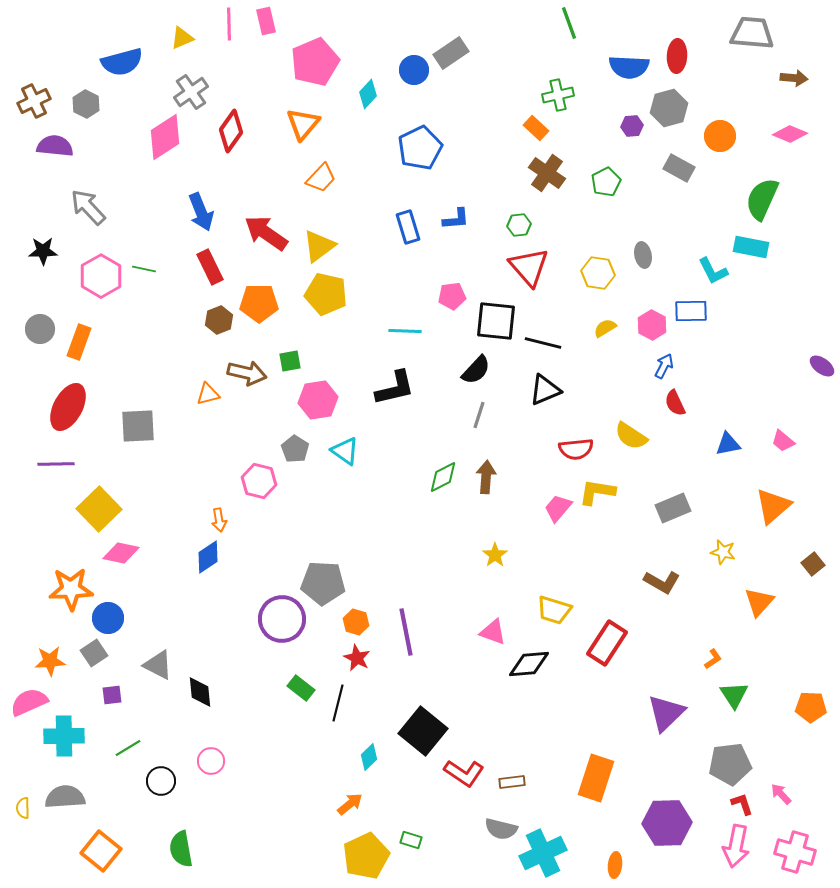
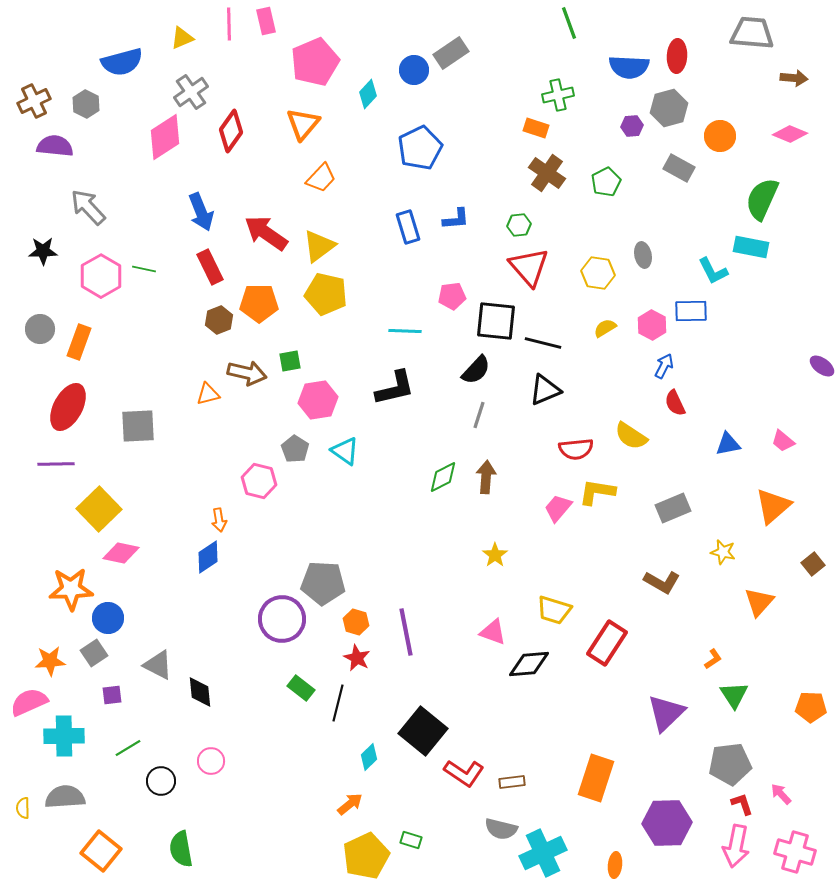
orange rectangle at (536, 128): rotated 25 degrees counterclockwise
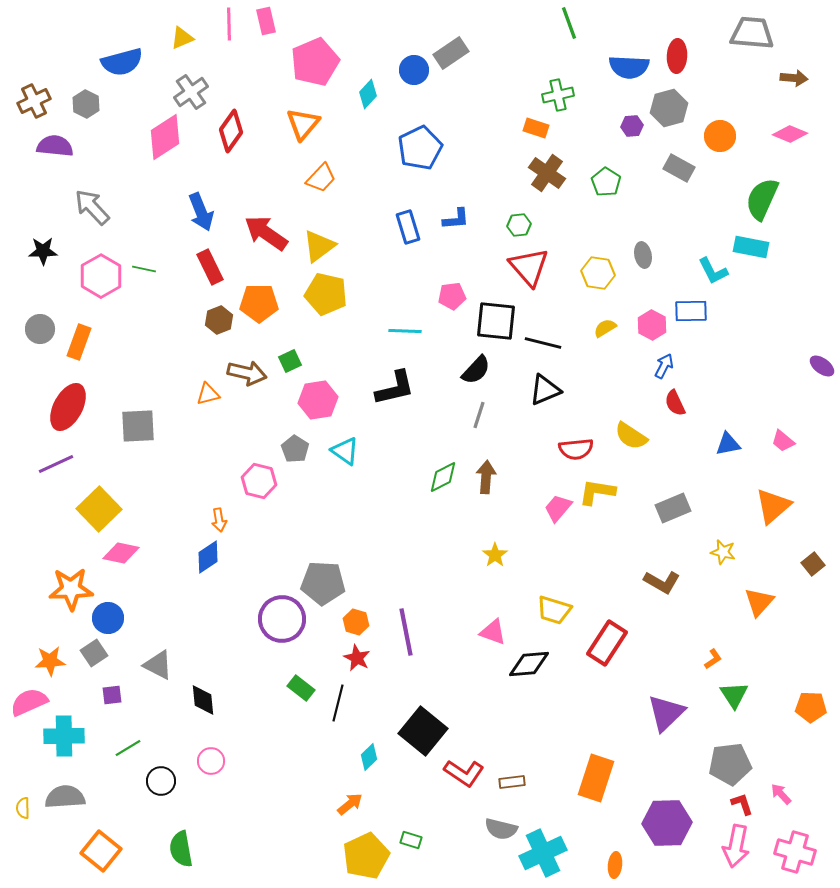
green pentagon at (606, 182): rotated 12 degrees counterclockwise
gray arrow at (88, 207): moved 4 px right
green square at (290, 361): rotated 15 degrees counterclockwise
purple line at (56, 464): rotated 24 degrees counterclockwise
black diamond at (200, 692): moved 3 px right, 8 px down
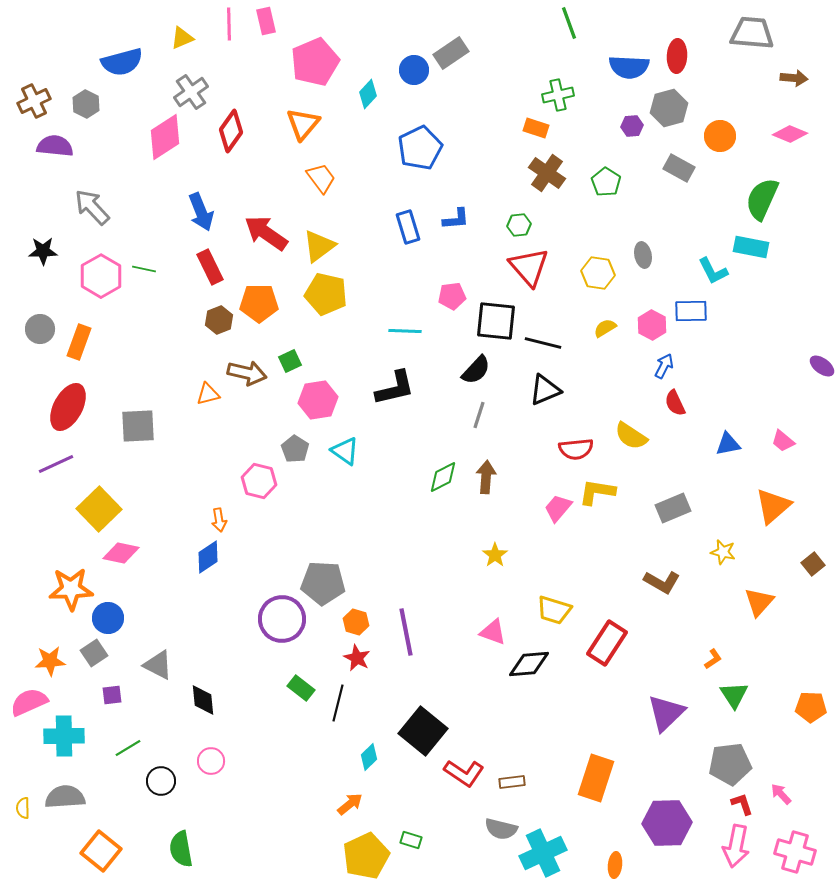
orange trapezoid at (321, 178): rotated 80 degrees counterclockwise
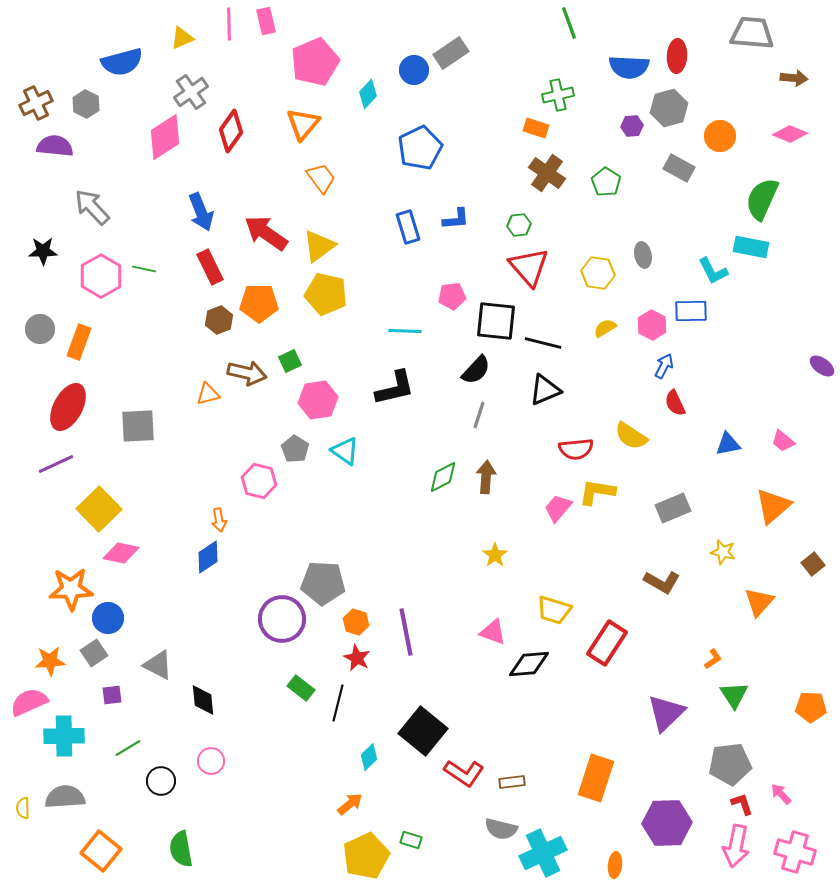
brown cross at (34, 101): moved 2 px right, 2 px down
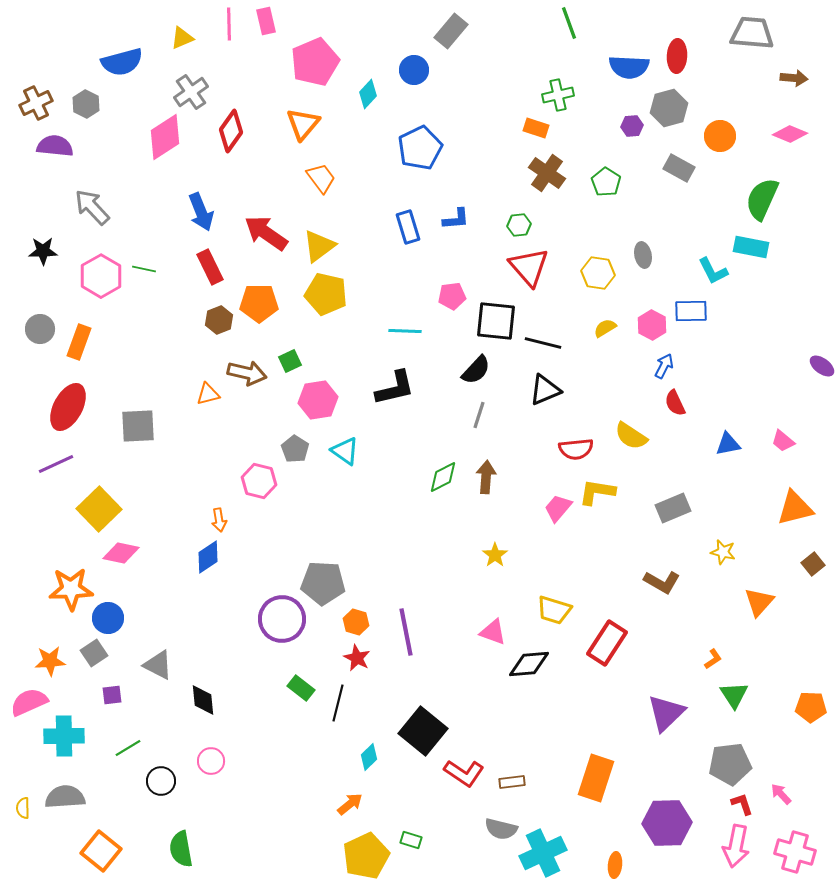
gray rectangle at (451, 53): moved 22 px up; rotated 16 degrees counterclockwise
orange triangle at (773, 506): moved 22 px right, 2 px down; rotated 27 degrees clockwise
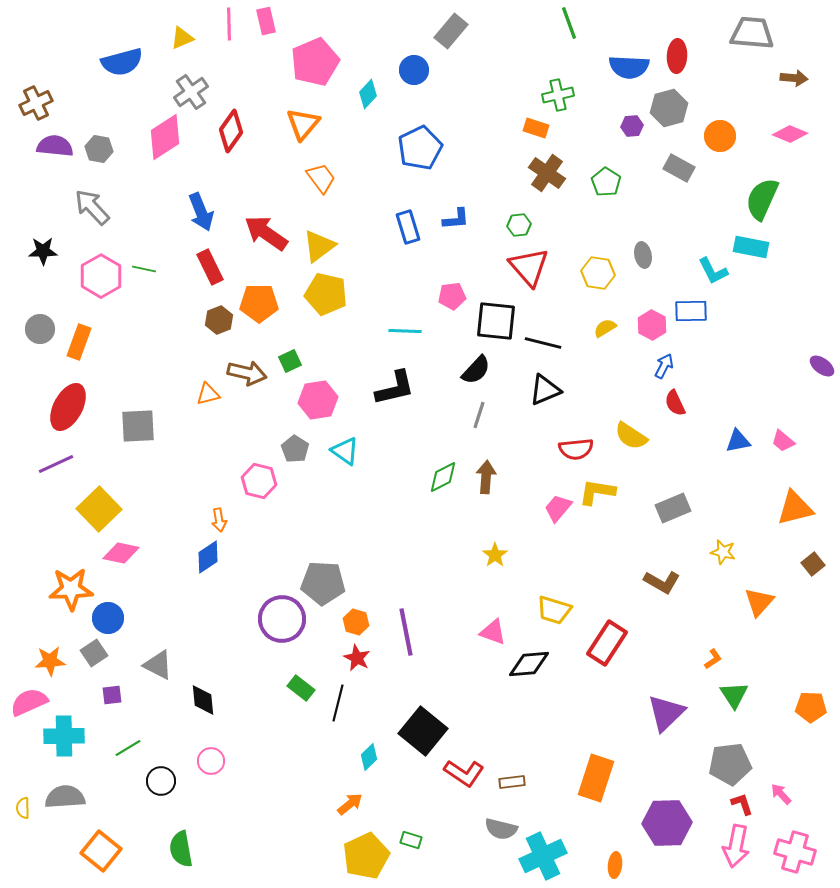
gray hexagon at (86, 104): moved 13 px right, 45 px down; rotated 16 degrees counterclockwise
blue triangle at (728, 444): moved 10 px right, 3 px up
cyan cross at (543, 853): moved 3 px down
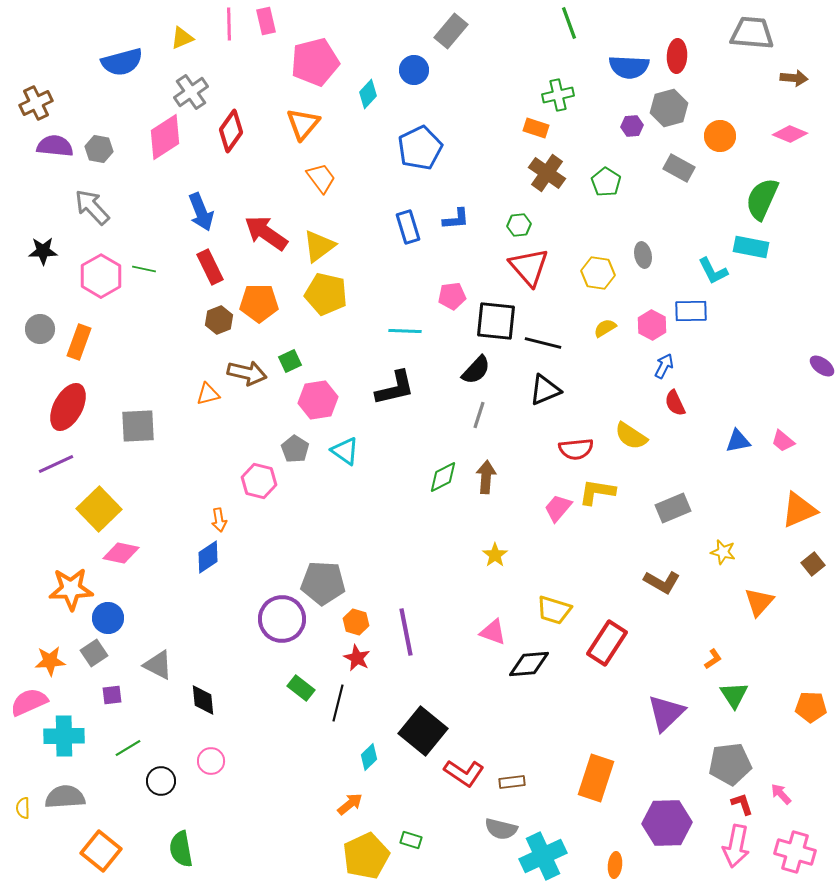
pink pentagon at (315, 62): rotated 9 degrees clockwise
orange triangle at (795, 508): moved 4 px right, 2 px down; rotated 9 degrees counterclockwise
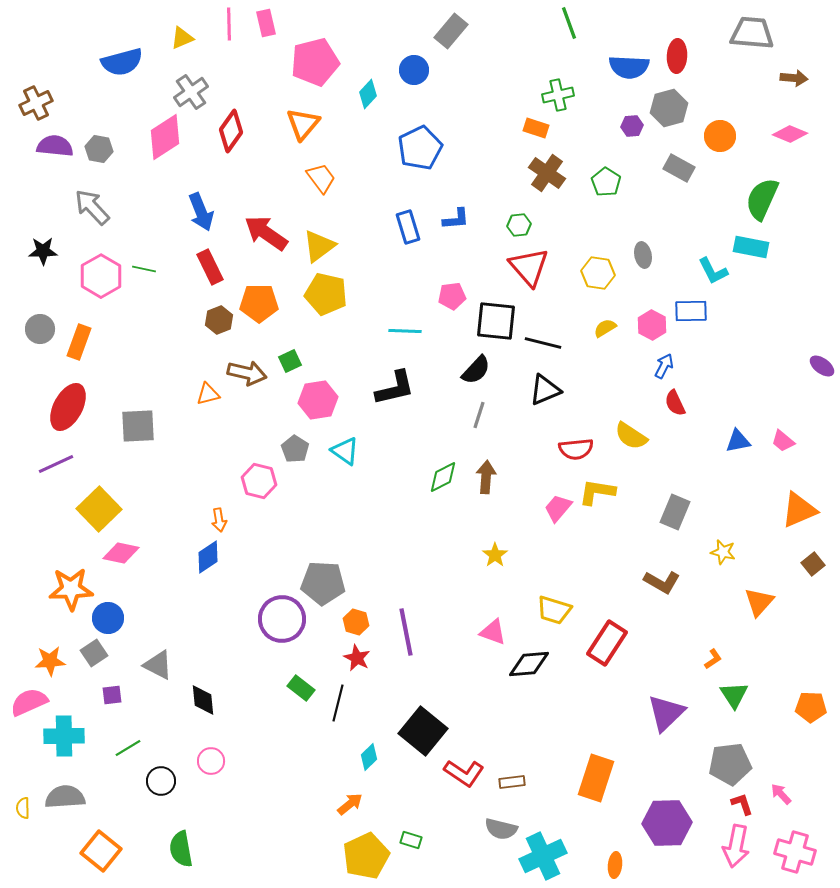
pink rectangle at (266, 21): moved 2 px down
gray rectangle at (673, 508): moved 2 px right, 4 px down; rotated 44 degrees counterclockwise
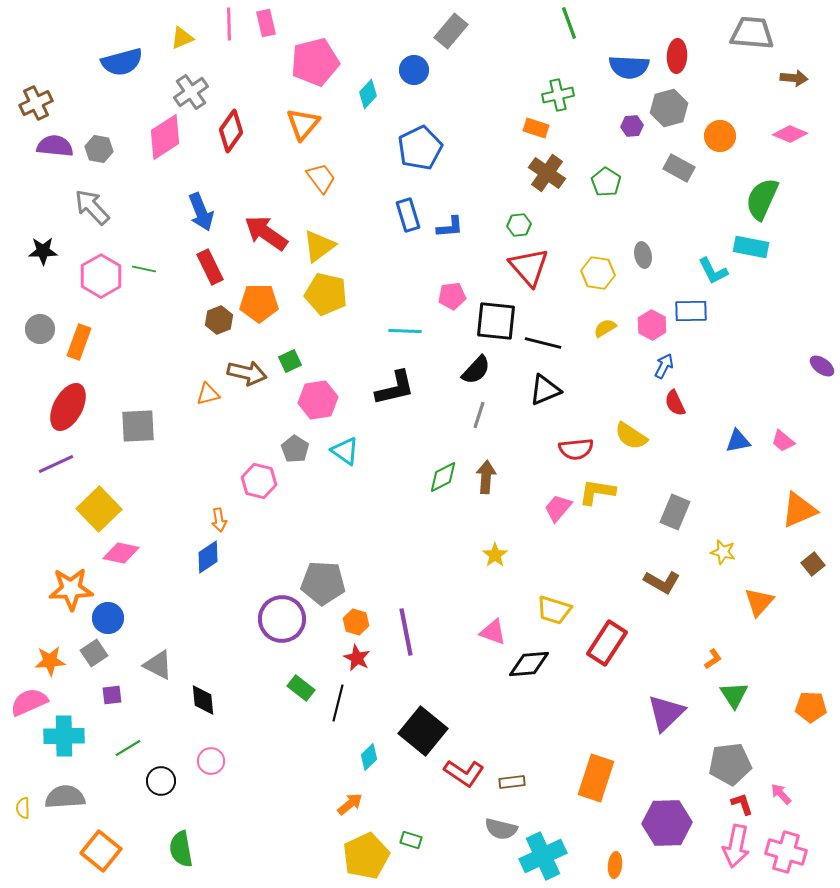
blue L-shape at (456, 219): moved 6 px left, 8 px down
blue rectangle at (408, 227): moved 12 px up
pink cross at (795, 852): moved 9 px left
